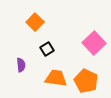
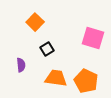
pink square: moved 1 px left, 5 px up; rotated 30 degrees counterclockwise
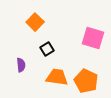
orange trapezoid: moved 1 px right, 1 px up
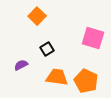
orange square: moved 2 px right, 6 px up
purple semicircle: rotated 112 degrees counterclockwise
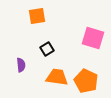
orange square: rotated 36 degrees clockwise
purple semicircle: rotated 112 degrees clockwise
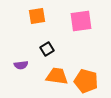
pink square: moved 12 px left, 17 px up; rotated 25 degrees counterclockwise
purple semicircle: rotated 88 degrees clockwise
orange trapezoid: moved 1 px up
orange pentagon: rotated 10 degrees counterclockwise
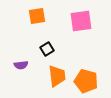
orange trapezoid: rotated 75 degrees clockwise
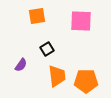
pink square: rotated 10 degrees clockwise
purple semicircle: rotated 48 degrees counterclockwise
orange pentagon: rotated 15 degrees counterclockwise
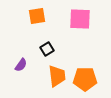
pink square: moved 1 px left, 2 px up
orange pentagon: moved 1 px left, 2 px up
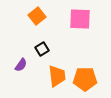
orange square: rotated 30 degrees counterclockwise
black square: moved 5 px left
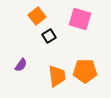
pink square: rotated 15 degrees clockwise
black square: moved 7 px right, 13 px up
orange pentagon: moved 8 px up
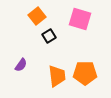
orange pentagon: moved 2 px down
